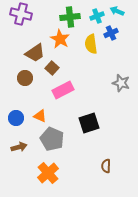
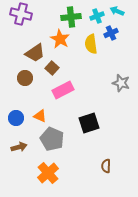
green cross: moved 1 px right
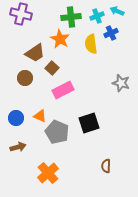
gray pentagon: moved 5 px right, 7 px up
brown arrow: moved 1 px left
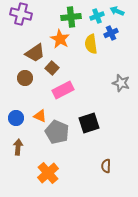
brown arrow: rotated 70 degrees counterclockwise
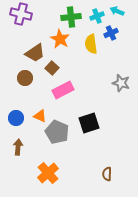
brown semicircle: moved 1 px right, 8 px down
